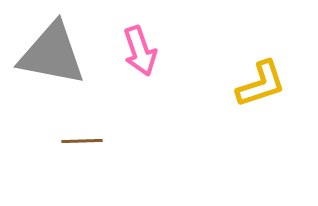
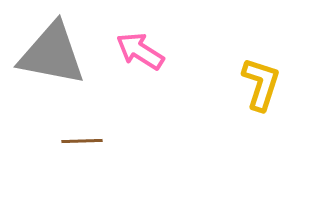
pink arrow: rotated 141 degrees clockwise
yellow L-shape: rotated 54 degrees counterclockwise
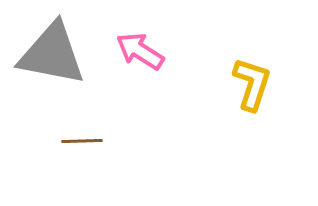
yellow L-shape: moved 9 px left
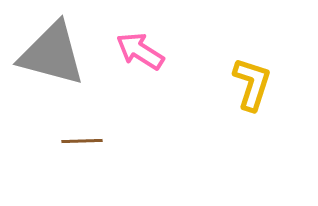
gray triangle: rotated 4 degrees clockwise
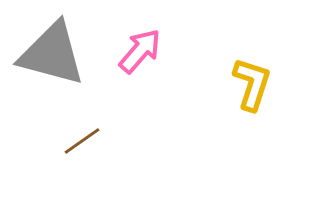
pink arrow: rotated 99 degrees clockwise
brown line: rotated 33 degrees counterclockwise
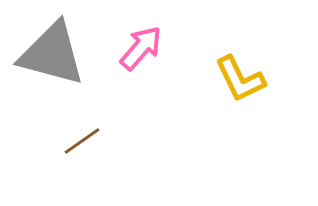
pink arrow: moved 1 px right, 3 px up
yellow L-shape: moved 12 px left, 5 px up; rotated 136 degrees clockwise
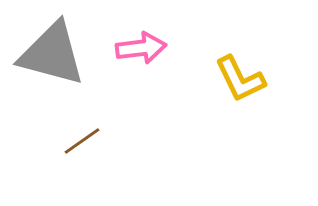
pink arrow: rotated 42 degrees clockwise
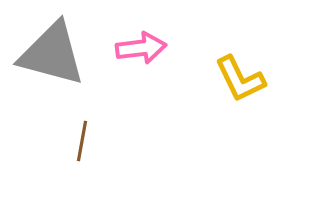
brown line: rotated 45 degrees counterclockwise
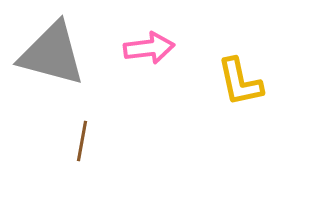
pink arrow: moved 8 px right
yellow L-shape: moved 3 px down; rotated 14 degrees clockwise
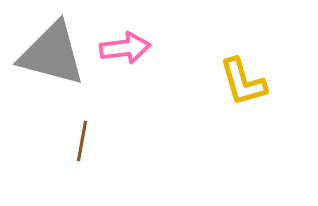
pink arrow: moved 24 px left
yellow L-shape: moved 3 px right; rotated 4 degrees counterclockwise
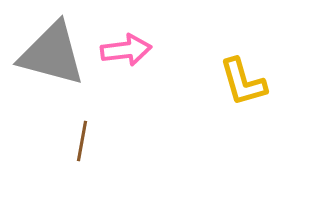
pink arrow: moved 1 px right, 2 px down
